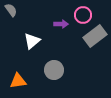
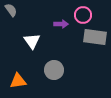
gray rectangle: moved 1 px down; rotated 45 degrees clockwise
white triangle: rotated 24 degrees counterclockwise
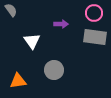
pink circle: moved 11 px right, 2 px up
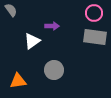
purple arrow: moved 9 px left, 2 px down
white triangle: rotated 30 degrees clockwise
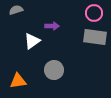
gray semicircle: moved 5 px right; rotated 72 degrees counterclockwise
